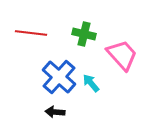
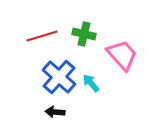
red line: moved 11 px right, 3 px down; rotated 24 degrees counterclockwise
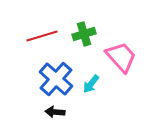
green cross: rotated 30 degrees counterclockwise
pink trapezoid: moved 1 px left, 2 px down
blue cross: moved 3 px left, 2 px down
cyan arrow: moved 1 px down; rotated 102 degrees counterclockwise
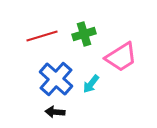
pink trapezoid: rotated 100 degrees clockwise
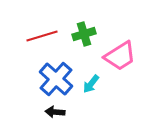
pink trapezoid: moved 1 px left, 1 px up
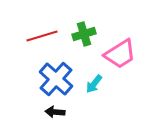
pink trapezoid: moved 2 px up
cyan arrow: moved 3 px right
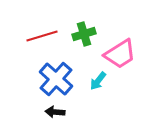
cyan arrow: moved 4 px right, 3 px up
